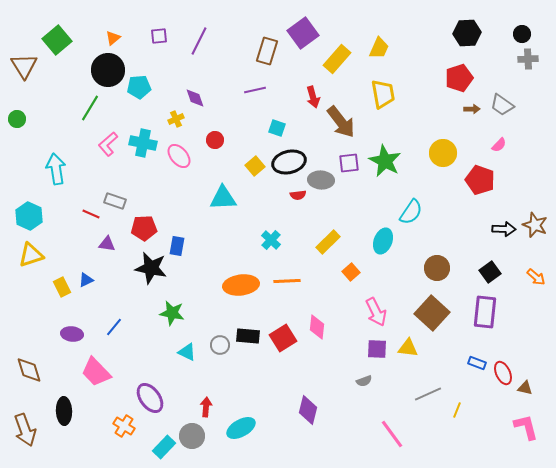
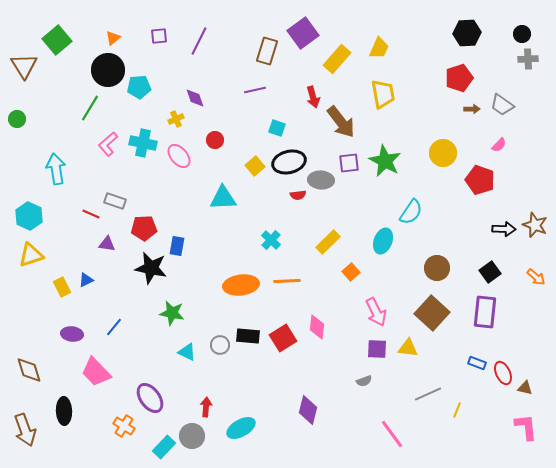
pink L-shape at (526, 427): rotated 8 degrees clockwise
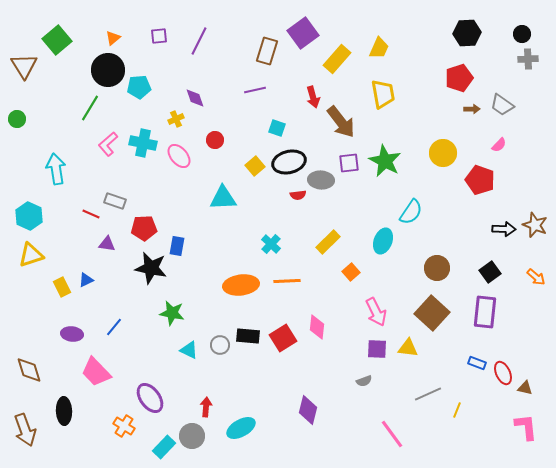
cyan cross at (271, 240): moved 4 px down
cyan triangle at (187, 352): moved 2 px right, 2 px up
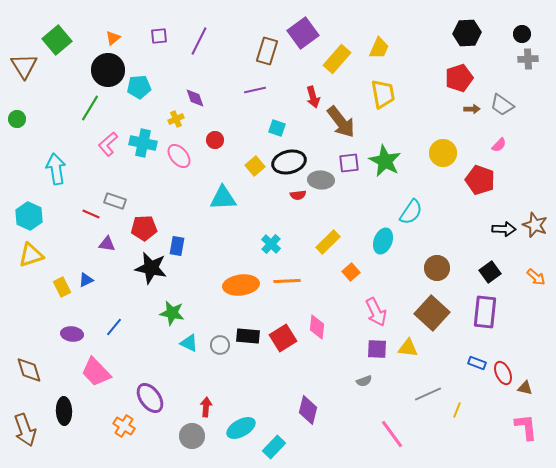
cyan triangle at (189, 350): moved 7 px up
cyan rectangle at (164, 447): moved 110 px right
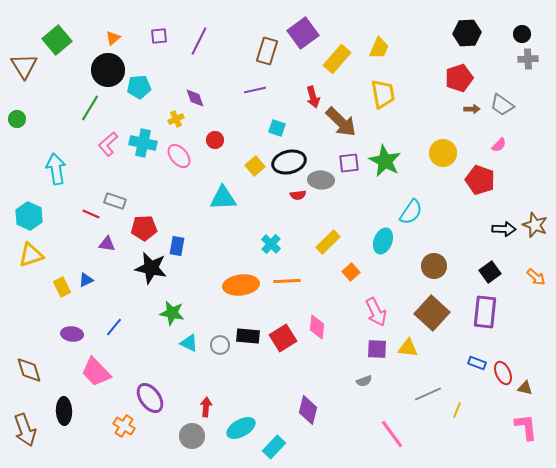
brown arrow at (341, 122): rotated 8 degrees counterclockwise
brown circle at (437, 268): moved 3 px left, 2 px up
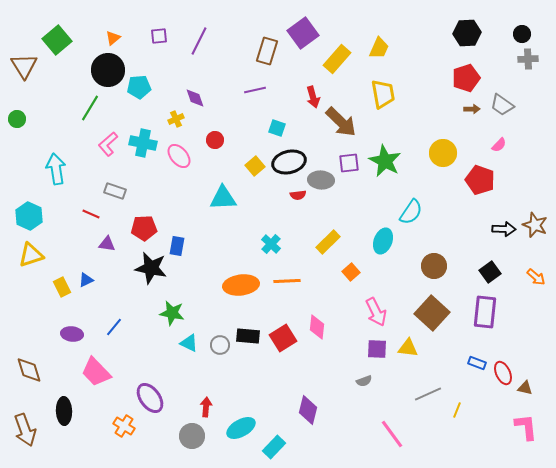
red pentagon at (459, 78): moved 7 px right
gray rectangle at (115, 201): moved 10 px up
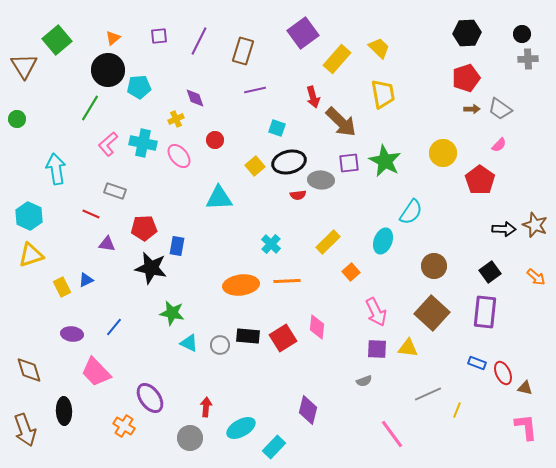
yellow trapezoid at (379, 48): rotated 70 degrees counterclockwise
brown rectangle at (267, 51): moved 24 px left
gray trapezoid at (502, 105): moved 2 px left, 4 px down
red pentagon at (480, 180): rotated 16 degrees clockwise
cyan triangle at (223, 198): moved 4 px left
gray circle at (192, 436): moved 2 px left, 2 px down
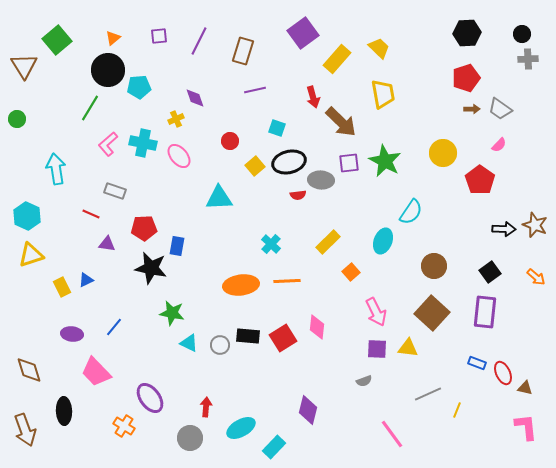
red circle at (215, 140): moved 15 px right, 1 px down
cyan hexagon at (29, 216): moved 2 px left
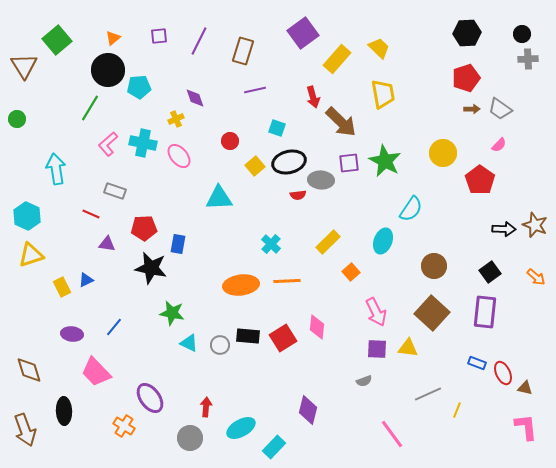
cyan semicircle at (411, 212): moved 3 px up
blue rectangle at (177, 246): moved 1 px right, 2 px up
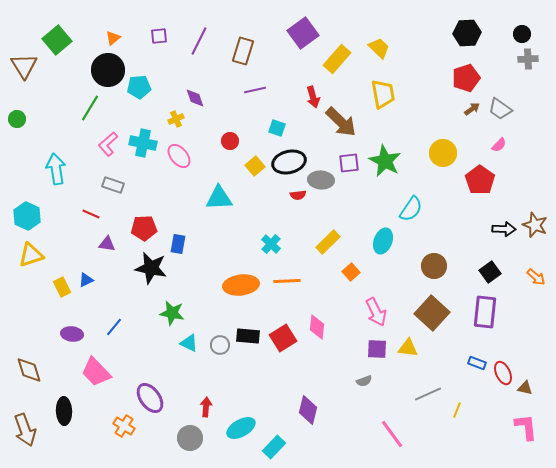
brown arrow at (472, 109): rotated 35 degrees counterclockwise
gray rectangle at (115, 191): moved 2 px left, 6 px up
